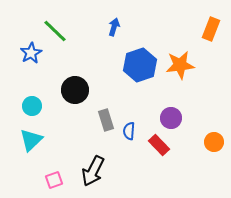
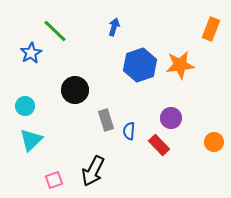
cyan circle: moved 7 px left
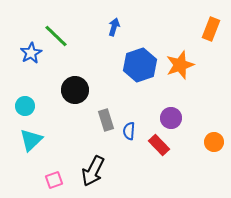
green line: moved 1 px right, 5 px down
orange star: rotated 12 degrees counterclockwise
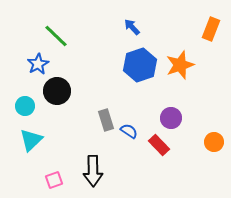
blue arrow: moved 18 px right; rotated 60 degrees counterclockwise
blue star: moved 7 px right, 11 px down
black circle: moved 18 px left, 1 px down
blue semicircle: rotated 120 degrees clockwise
black arrow: rotated 28 degrees counterclockwise
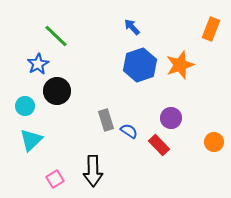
pink square: moved 1 px right, 1 px up; rotated 12 degrees counterclockwise
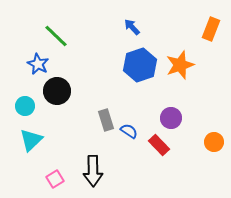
blue star: rotated 15 degrees counterclockwise
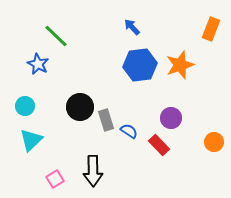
blue hexagon: rotated 12 degrees clockwise
black circle: moved 23 px right, 16 px down
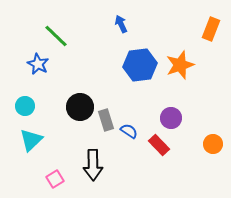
blue arrow: moved 11 px left, 3 px up; rotated 18 degrees clockwise
orange circle: moved 1 px left, 2 px down
black arrow: moved 6 px up
